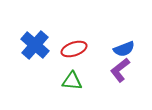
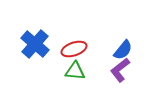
blue cross: moved 1 px up
blue semicircle: moved 1 px left, 1 px down; rotated 30 degrees counterclockwise
green triangle: moved 3 px right, 10 px up
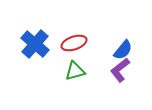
red ellipse: moved 6 px up
green triangle: rotated 20 degrees counterclockwise
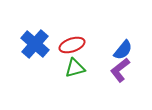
red ellipse: moved 2 px left, 2 px down
green triangle: moved 3 px up
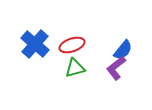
purple L-shape: moved 4 px left, 2 px up
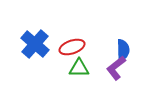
red ellipse: moved 2 px down
blue semicircle: rotated 40 degrees counterclockwise
green triangle: moved 4 px right; rotated 15 degrees clockwise
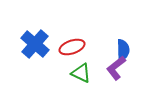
green triangle: moved 2 px right, 5 px down; rotated 25 degrees clockwise
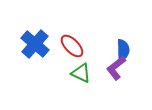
red ellipse: moved 1 px up; rotated 65 degrees clockwise
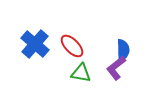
green triangle: rotated 15 degrees counterclockwise
